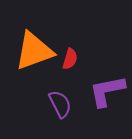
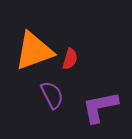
purple L-shape: moved 7 px left, 16 px down
purple semicircle: moved 8 px left, 9 px up
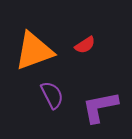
red semicircle: moved 15 px right, 14 px up; rotated 40 degrees clockwise
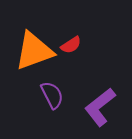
red semicircle: moved 14 px left
purple L-shape: rotated 27 degrees counterclockwise
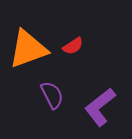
red semicircle: moved 2 px right, 1 px down
orange triangle: moved 6 px left, 2 px up
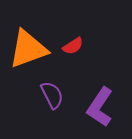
purple L-shape: rotated 18 degrees counterclockwise
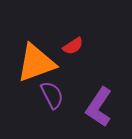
orange triangle: moved 8 px right, 14 px down
purple L-shape: moved 1 px left
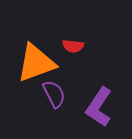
red semicircle: rotated 40 degrees clockwise
purple semicircle: moved 2 px right, 1 px up
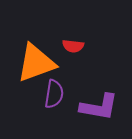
purple semicircle: rotated 36 degrees clockwise
purple L-shape: rotated 114 degrees counterclockwise
